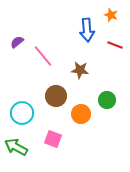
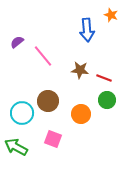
red line: moved 11 px left, 33 px down
brown circle: moved 8 px left, 5 px down
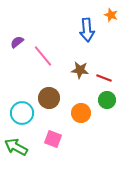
brown circle: moved 1 px right, 3 px up
orange circle: moved 1 px up
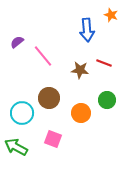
red line: moved 15 px up
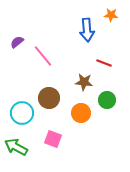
orange star: rotated 16 degrees counterclockwise
brown star: moved 4 px right, 12 px down
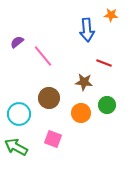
green circle: moved 5 px down
cyan circle: moved 3 px left, 1 px down
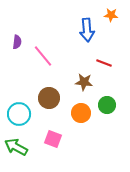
purple semicircle: rotated 136 degrees clockwise
